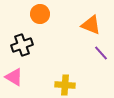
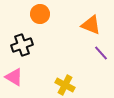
yellow cross: rotated 24 degrees clockwise
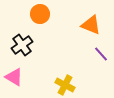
black cross: rotated 15 degrees counterclockwise
purple line: moved 1 px down
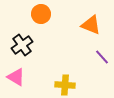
orange circle: moved 1 px right
purple line: moved 1 px right, 3 px down
pink triangle: moved 2 px right
yellow cross: rotated 24 degrees counterclockwise
